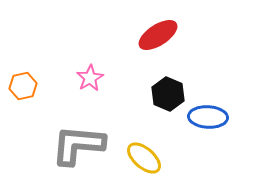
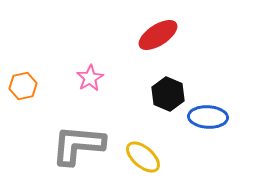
yellow ellipse: moved 1 px left, 1 px up
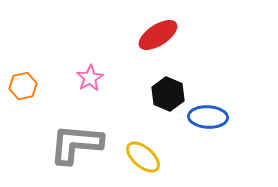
gray L-shape: moved 2 px left, 1 px up
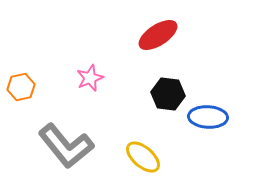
pink star: rotated 8 degrees clockwise
orange hexagon: moved 2 px left, 1 px down
black hexagon: rotated 16 degrees counterclockwise
gray L-shape: moved 10 px left, 2 px down; rotated 134 degrees counterclockwise
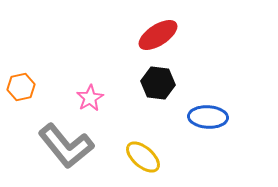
pink star: moved 20 px down; rotated 8 degrees counterclockwise
black hexagon: moved 10 px left, 11 px up
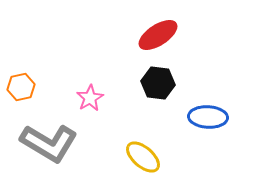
gray L-shape: moved 17 px left, 3 px up; rotated 20 degrees counterclockwise
